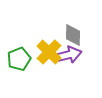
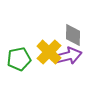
purple arrow: moved 1 px down
green pentagon: rotated 10 degrees clockwise
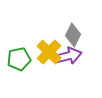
gray diamond: rotated 25 degrees clockwise
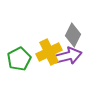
yellow cross: rotated 20 degrees clockwise
green pentagon: rotated 15 degrees counterclockwise
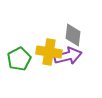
gray diamond: rotated 20 degrees counterclockwise
yellow cross: rotated 35 degrees clockwise
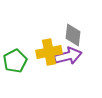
yellow cross: rotated 20 degrees counterclockwise
green pentagon: moved 4 px left, 2 px down
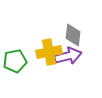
green pentagon: rotated 15 degrees clockwise
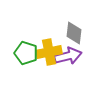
gray diamond: moved 1 px right, 2 px up
green pentagon: moved 11 px right, 8 px up; rotated 30 degrees clockwise
